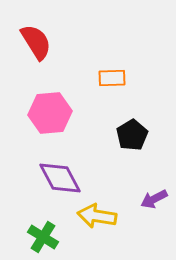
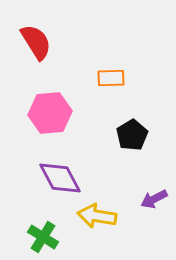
orange rectangle: moved 1 px left
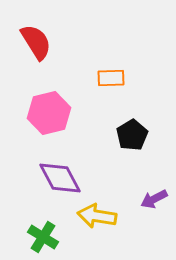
pink hexagon: moved 1 px left; rotated 9 degrees counterclockwise
